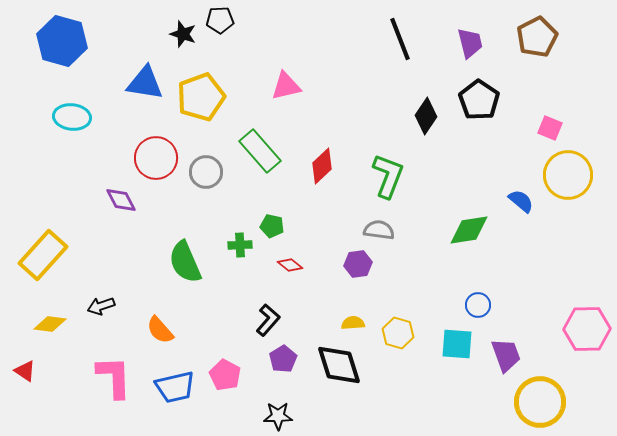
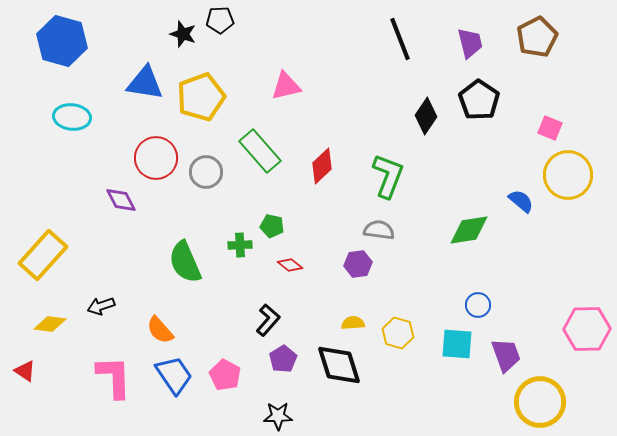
blue trapezoid at (175, 387): moved 1 px left, 12 px up; rotated 111 degrees counterclockwise
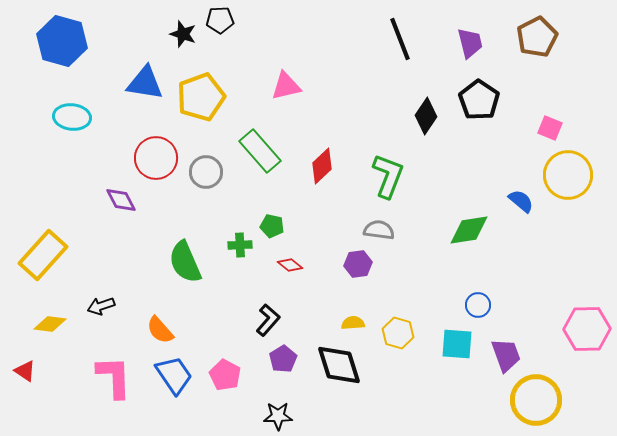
yellow circle at (540, 402): moved 4 px left, 2 px up
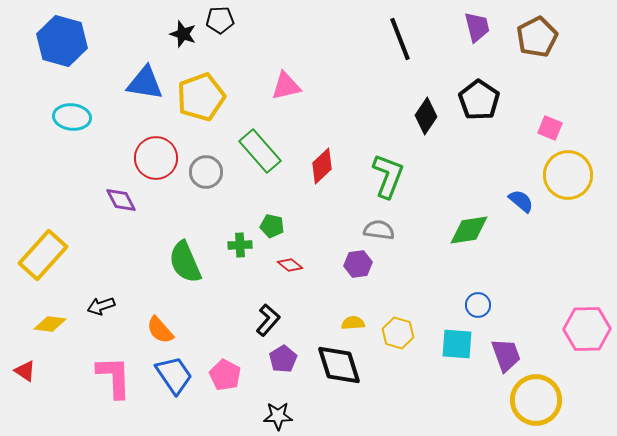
purple trapezoid at (470, 43): moved 7 px right, 16 px up
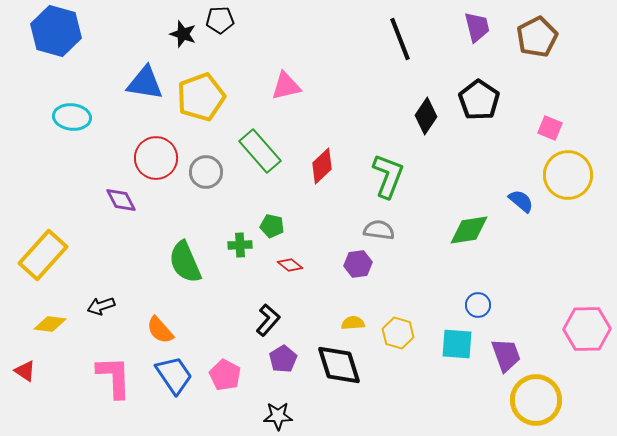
blue hexagon at (62, 41): moved 6 px left, 10 px up
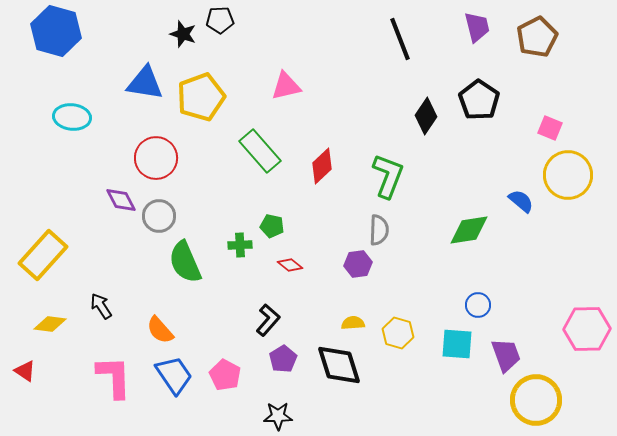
gray circle at (206, 172): moved 47 px left, 44 px down
gray semicircle at (379, 230): rotated 84 degrees clockwise
black arrow at (101, 306): rotated 76 degrees clockwise
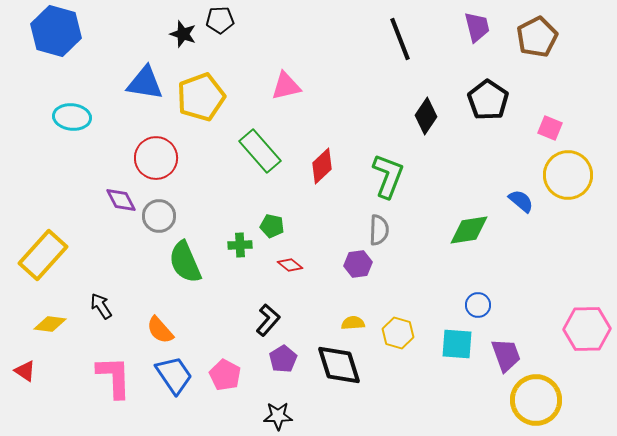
black pentagon at (479, 100): moved 9 px right
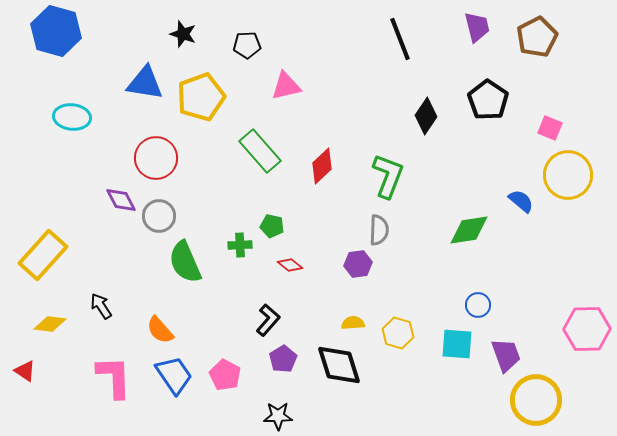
black pentagon at (220, 20): moved 27 px right, 25 px down
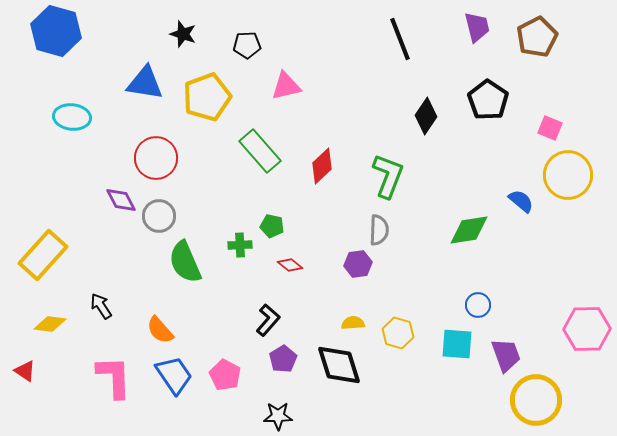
yellow pentagon at (201, 97): moved 6 px right
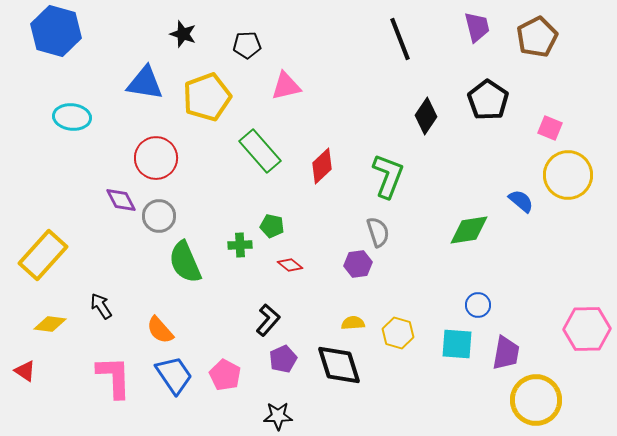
gray semicircle at (379, 230): moved 1 px left, 2 px down; rotated 20 degrees counterclockwise
purple trapezoid at (506, 355): moved 2 px up; rotated 30 degrees clockwise
purple pentagon at (283, 359): rotated 8 degrees clockwise
